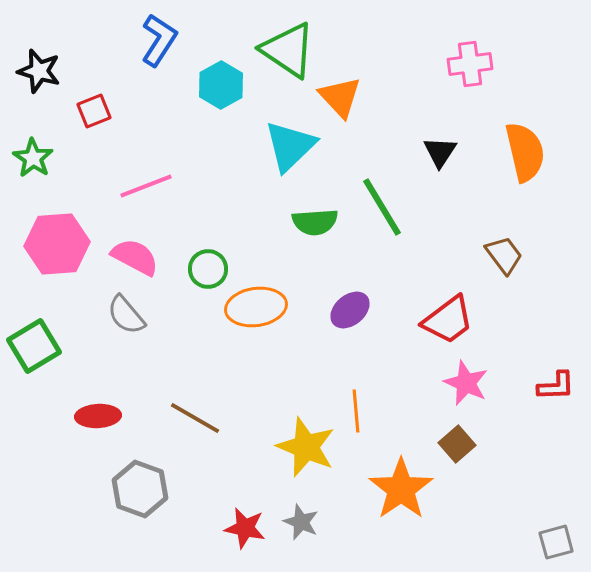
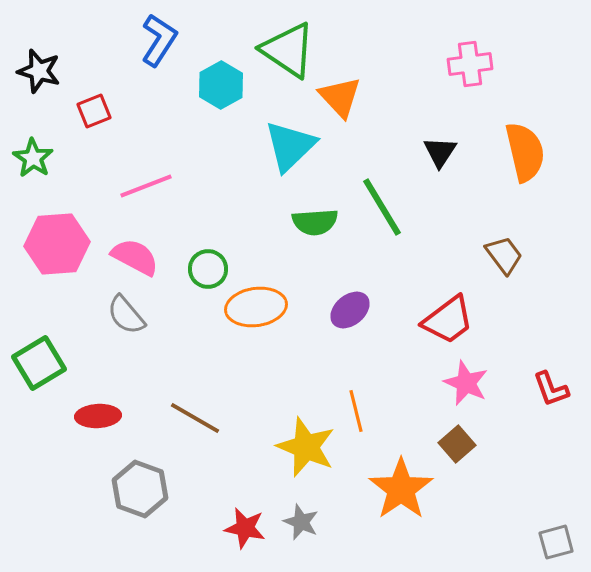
green square: moved 5 px right, 17 px down
red L-shape: moved 5 px left, 3 px down; rotated 72 degrees clockwise
orange line: rotated 9 degrees counterclockwise
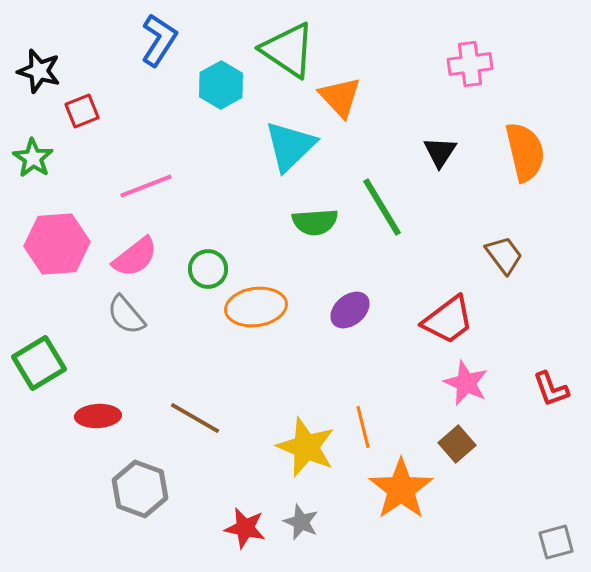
red square: moved 12 px left
pink semicircle: rotated 114 degrees clockwise
orange line: moved 7 px right, 16 px down
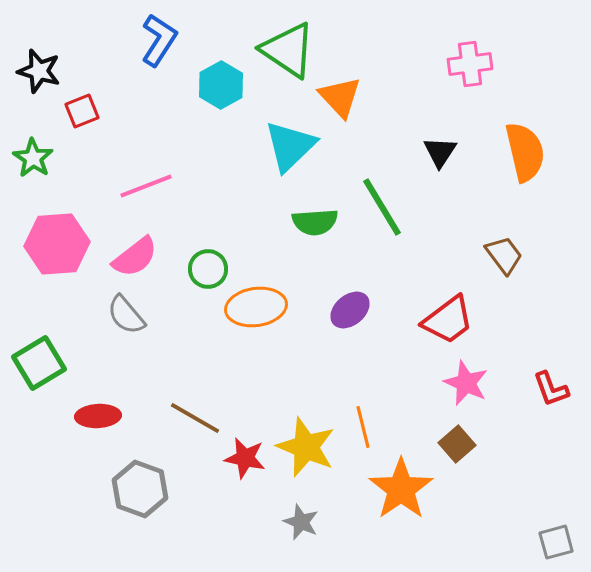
red star: moved 70 px up
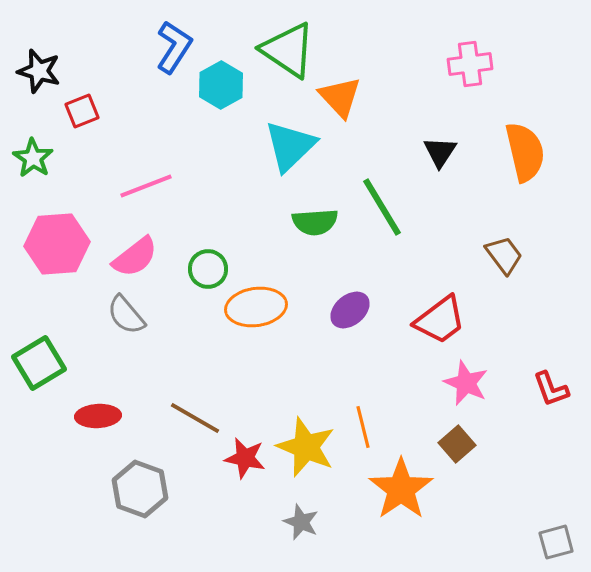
blue L-shape: moved 15 px right, 7 px down
red trapezoid: moved 8 px left
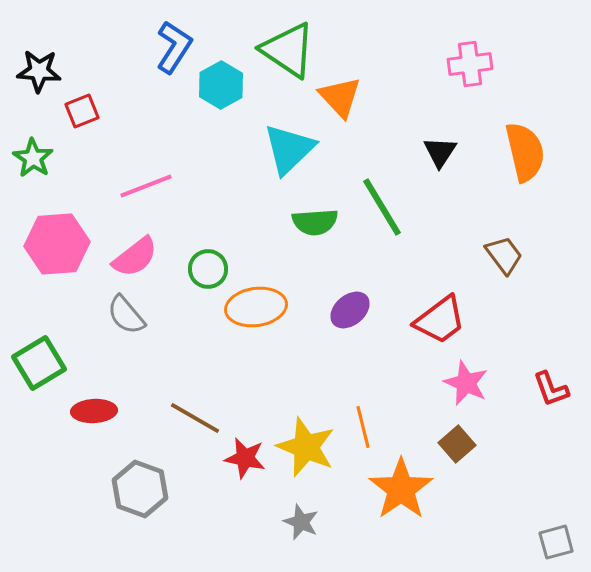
black star: rotated 12 degrees counterclockwise
cyan triangle: moved 1 px left, 3 px down
red ellipse: moved 4 px left, 5 px up
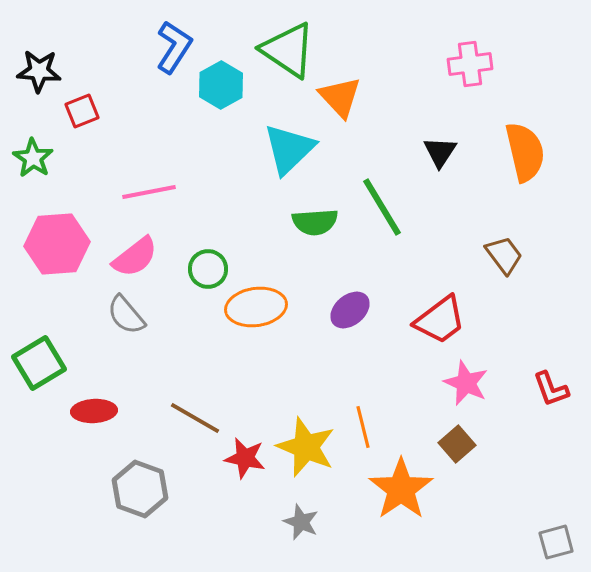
pink line: moved 3 px right, 6 px down; rotated 10 degrees clockwise
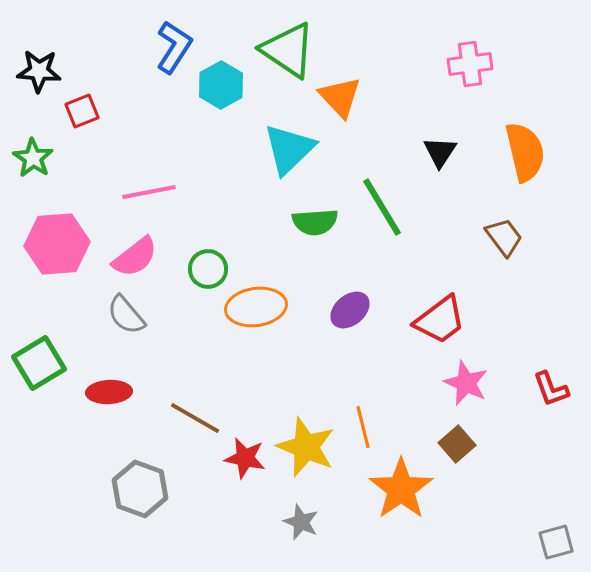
brown trapezoid: moved 18 px up
red ellipse: moved 15 px right, 19 px up
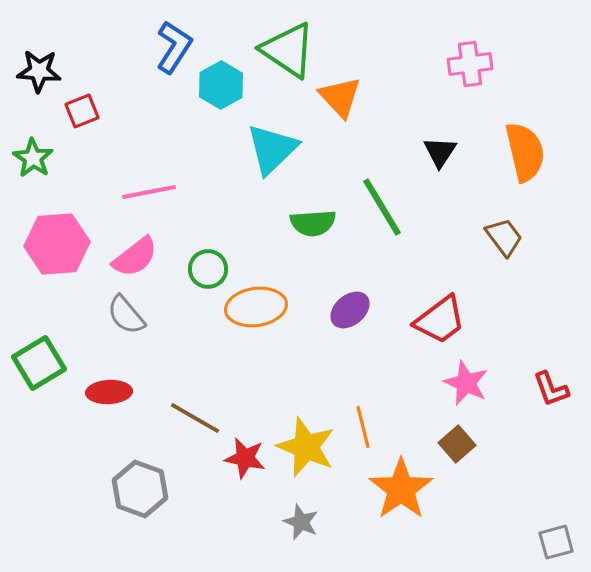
cyan triangle: moved 17 px left
green semicircle: moved 2 px left, 1 px down
